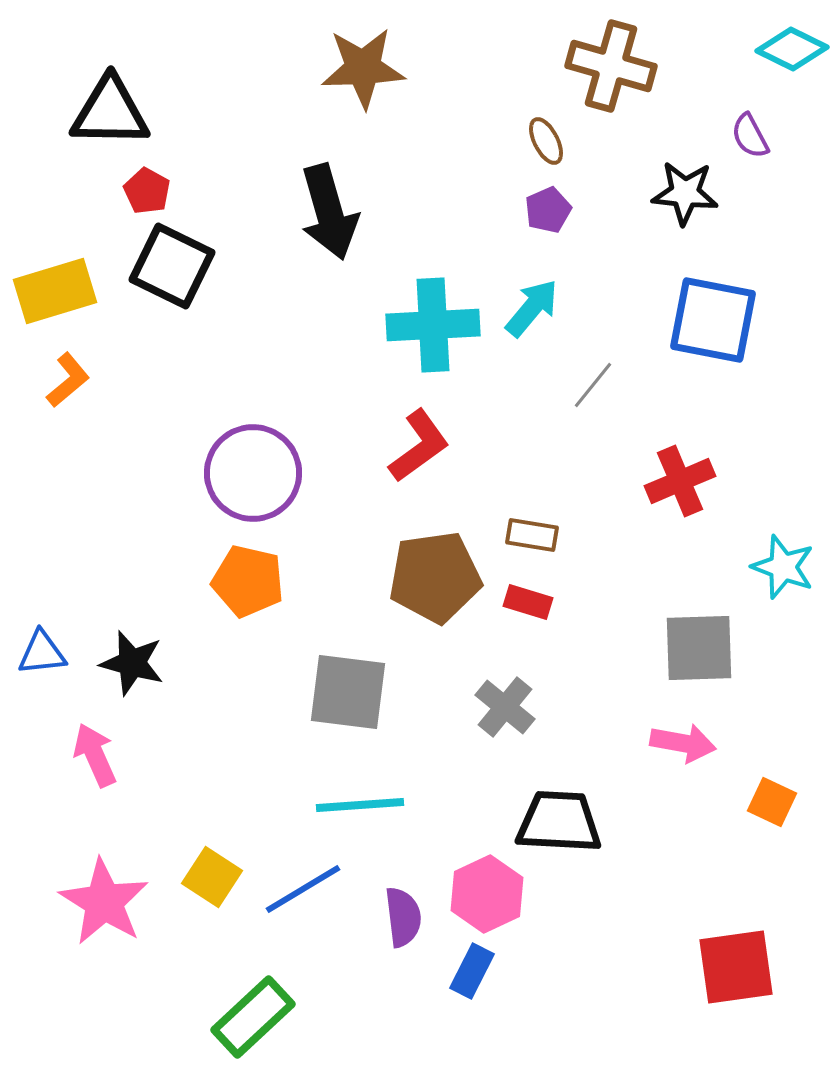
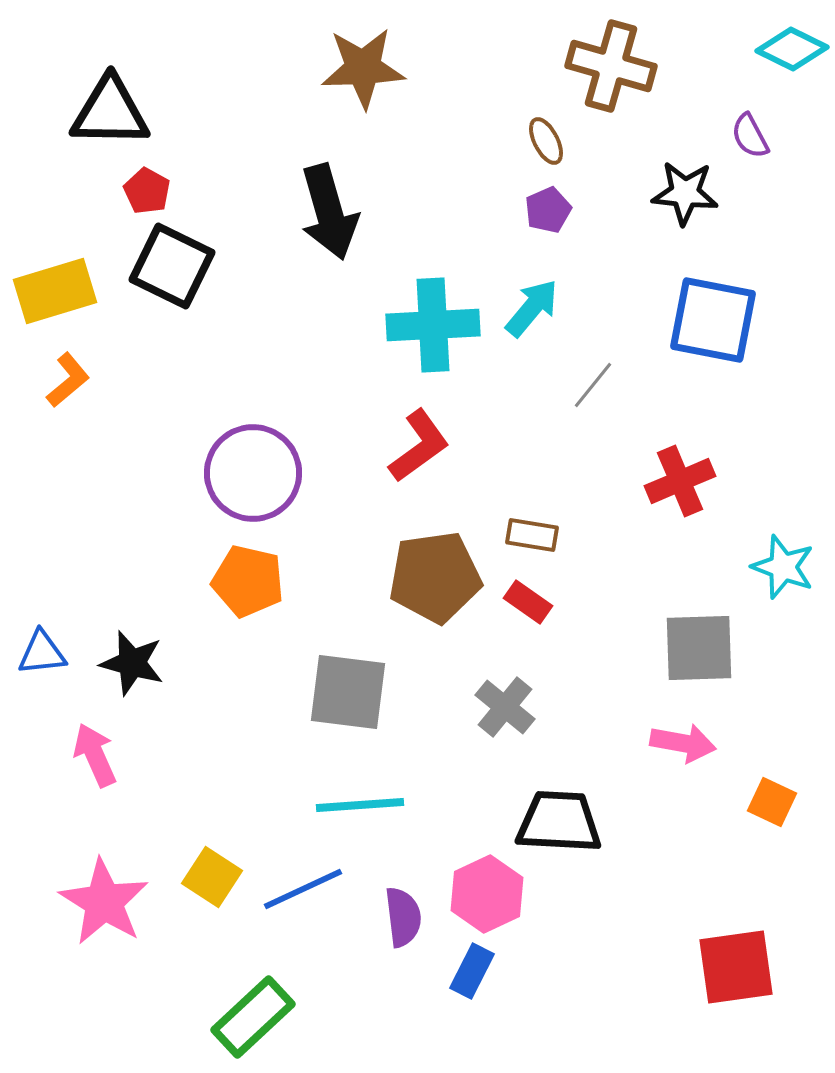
red rectangle at (528, 602): rotated 18 degrees clockwise
blue line at (303, 889): rotated 6 degrees clockwise
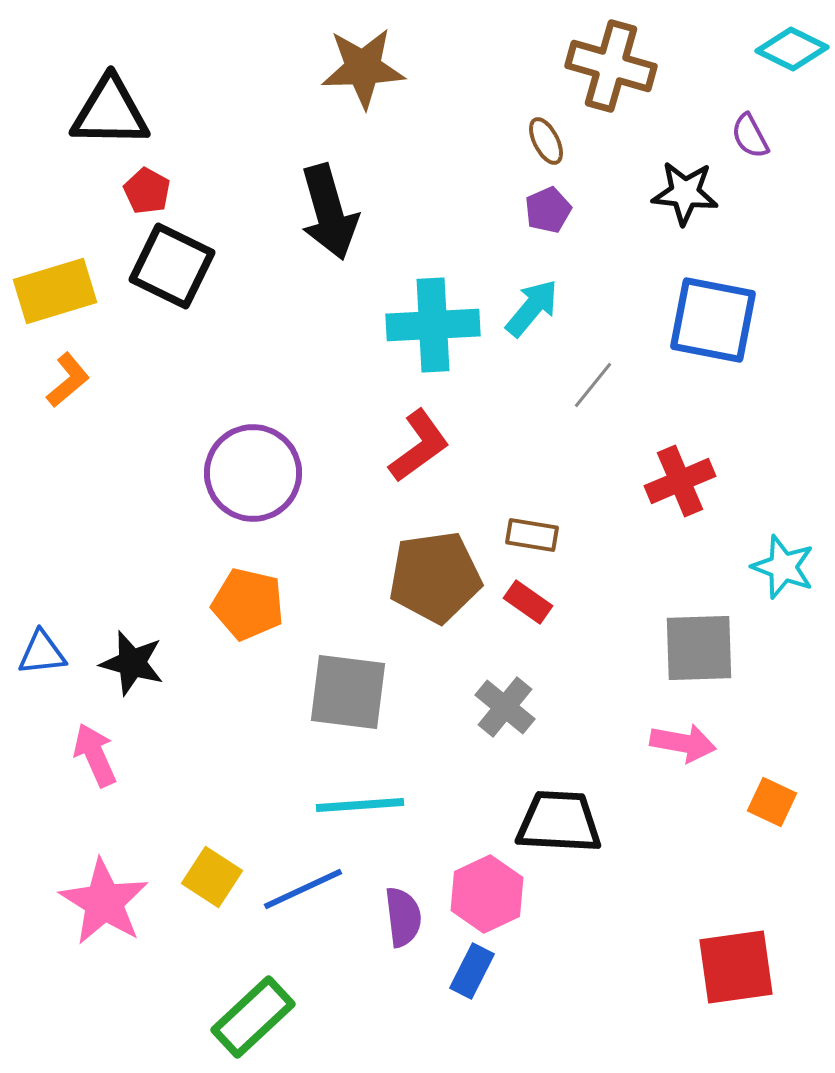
orange pentagon at (248, 581): moved 23 px down
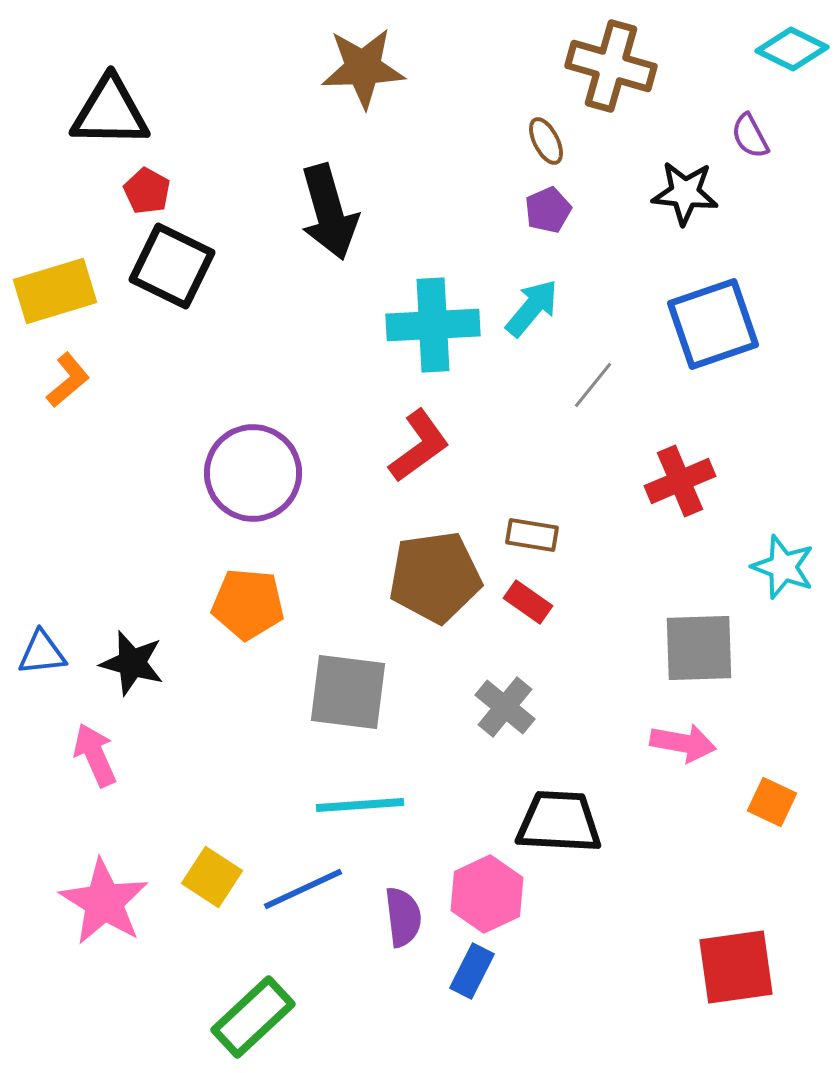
blue square at (713, 320): moved 4 px down; rotated 30 degrees counterclockwise
orange pentagon at (248, 604): rotated 8 degrees counterclockwise
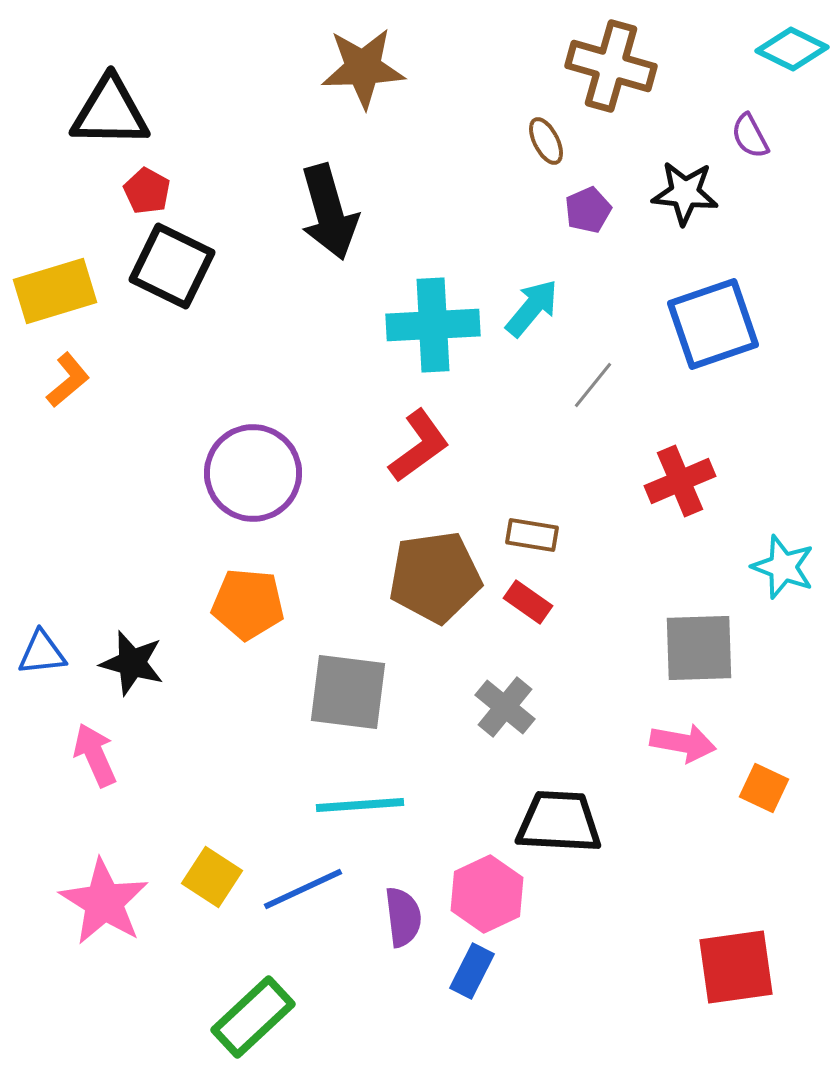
purple pentagon at (548, 210): moved 40 px right
orange square at (772, 802): moved 8 px left, 14 px up
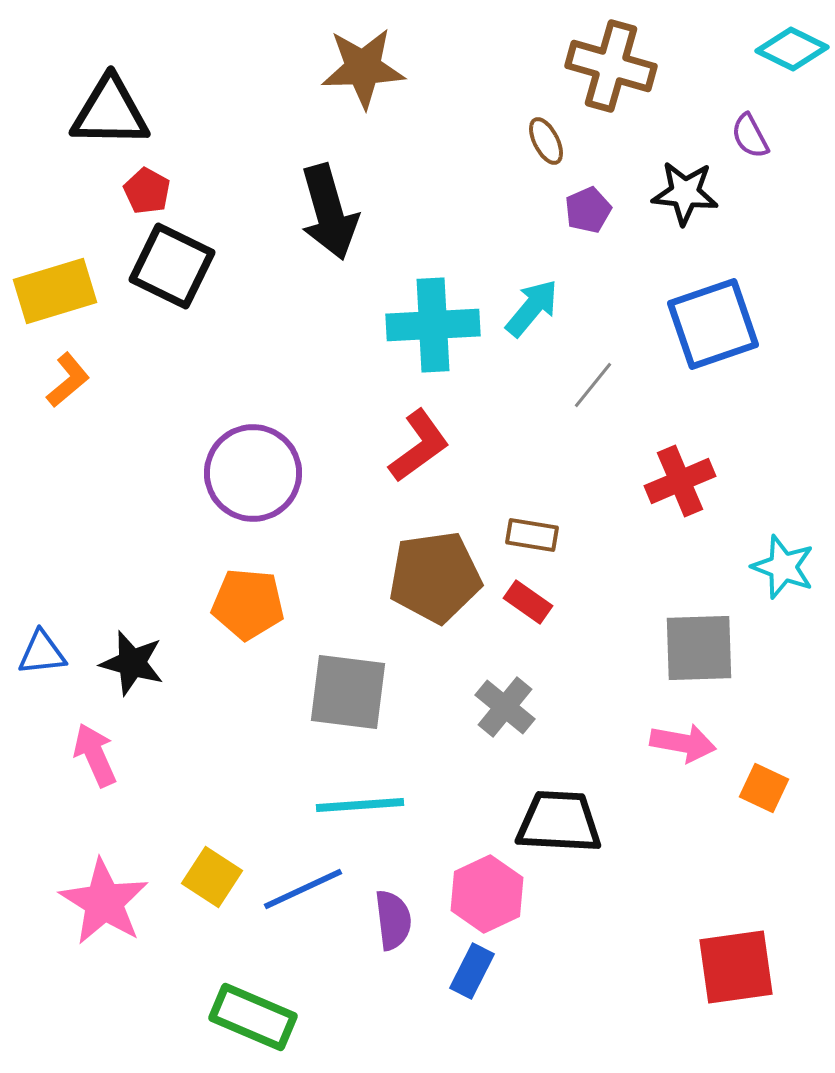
purple semicircle at (403, 917): moved 10 px left, 3 px down
green rectangle at (253, 1017): rotated 66 degrees clockwise
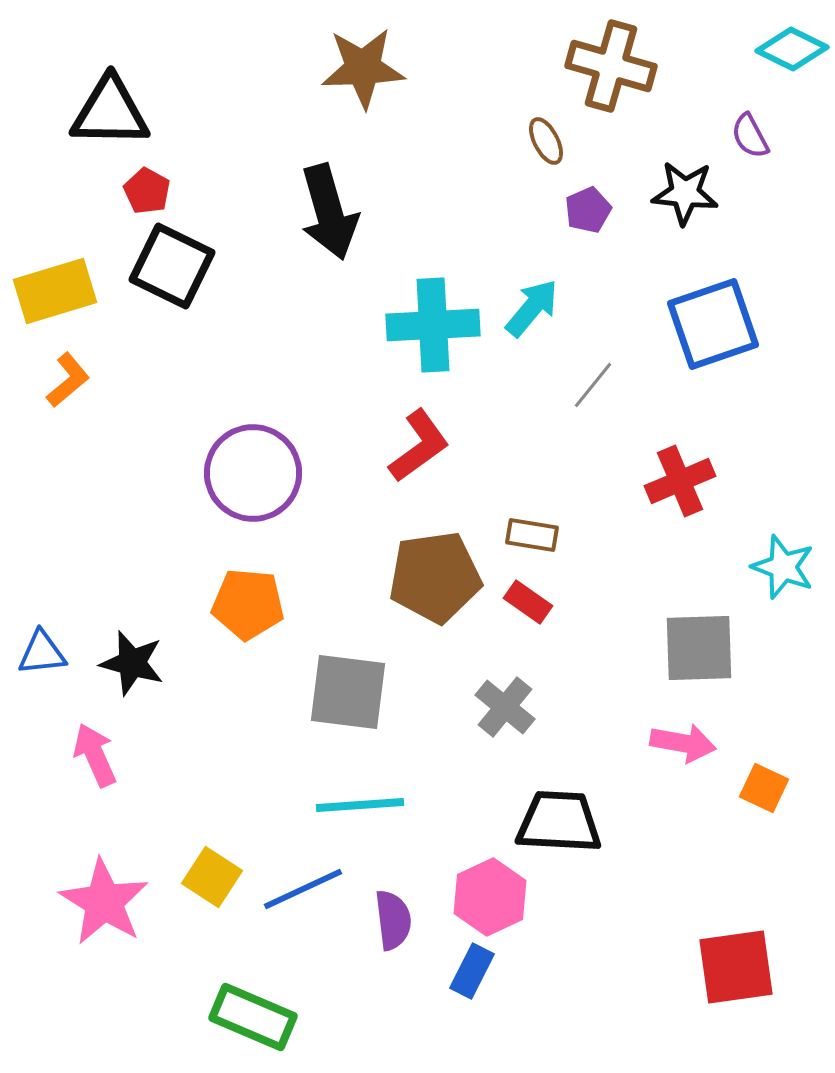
pink hexagon at (487, 894): moved 3 px right, 3 px down
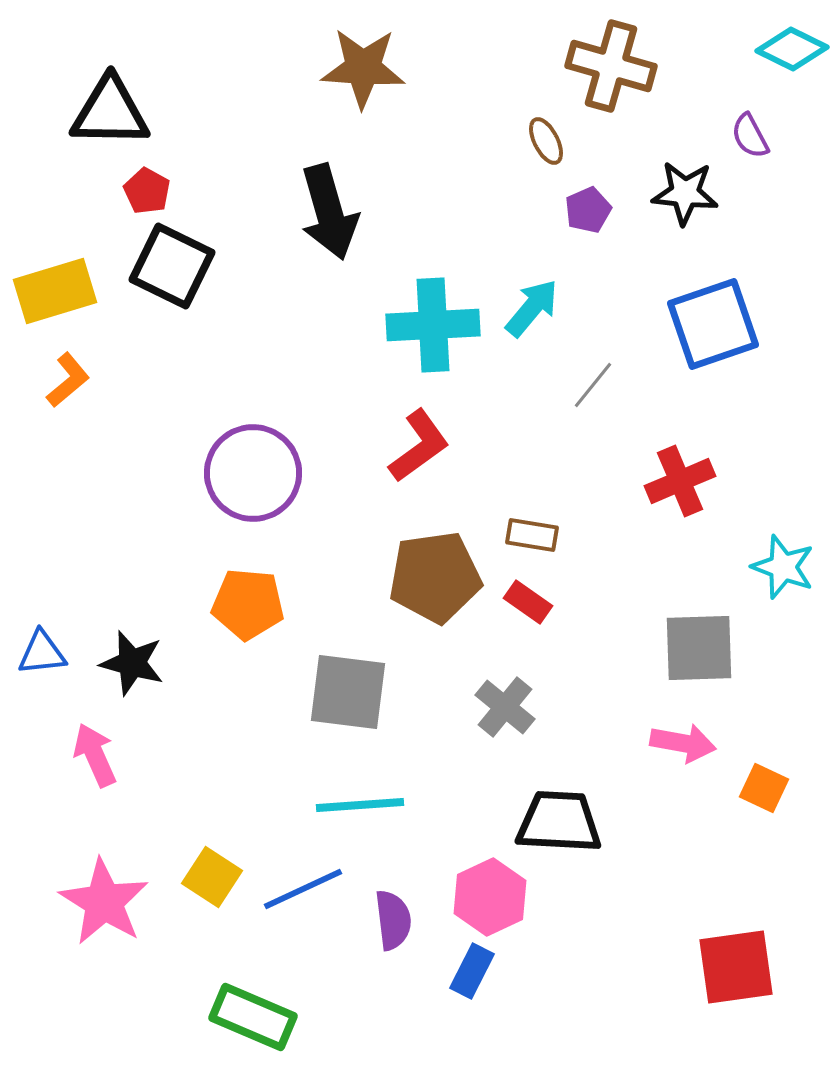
brown star at (363, 68): rotated 6 degrees clockwise
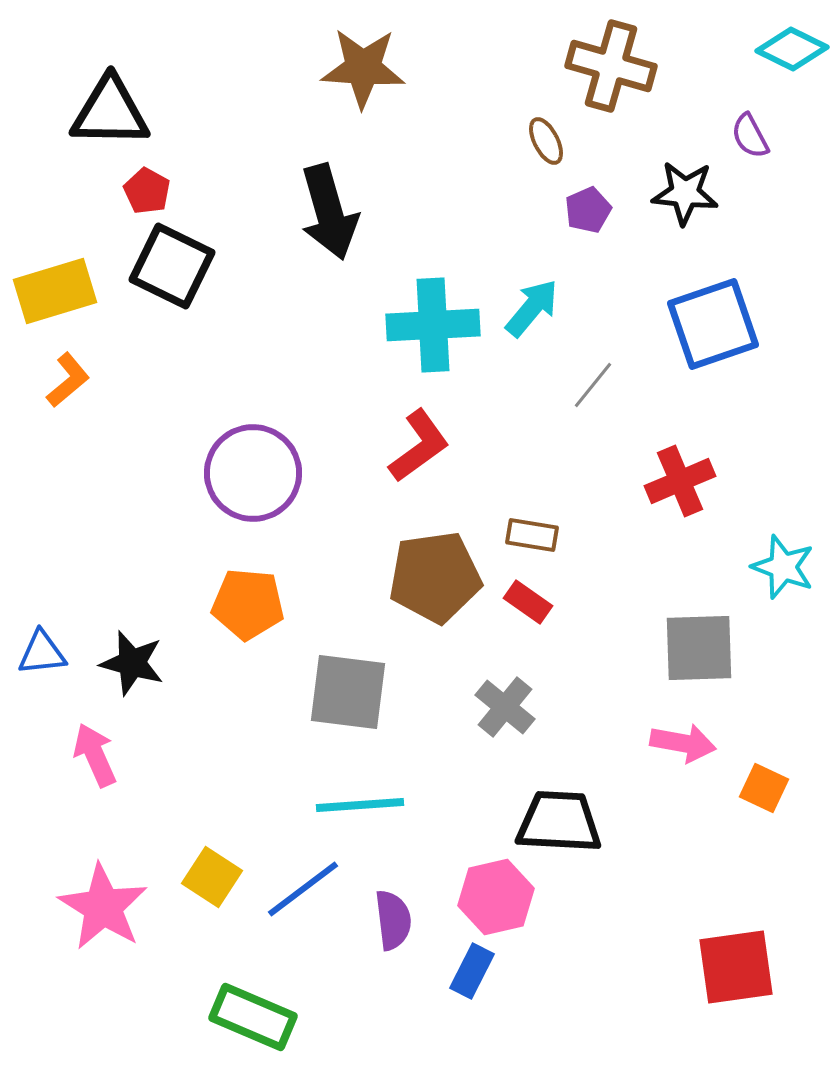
blue line at (303, 889): rotated 12 degrees counterclockwise
pink hexagon at (490, 897): moved 6 px right; rotated 12 degrees clockwise
pink star at (104, 902): moved 1 px left, 5 px down
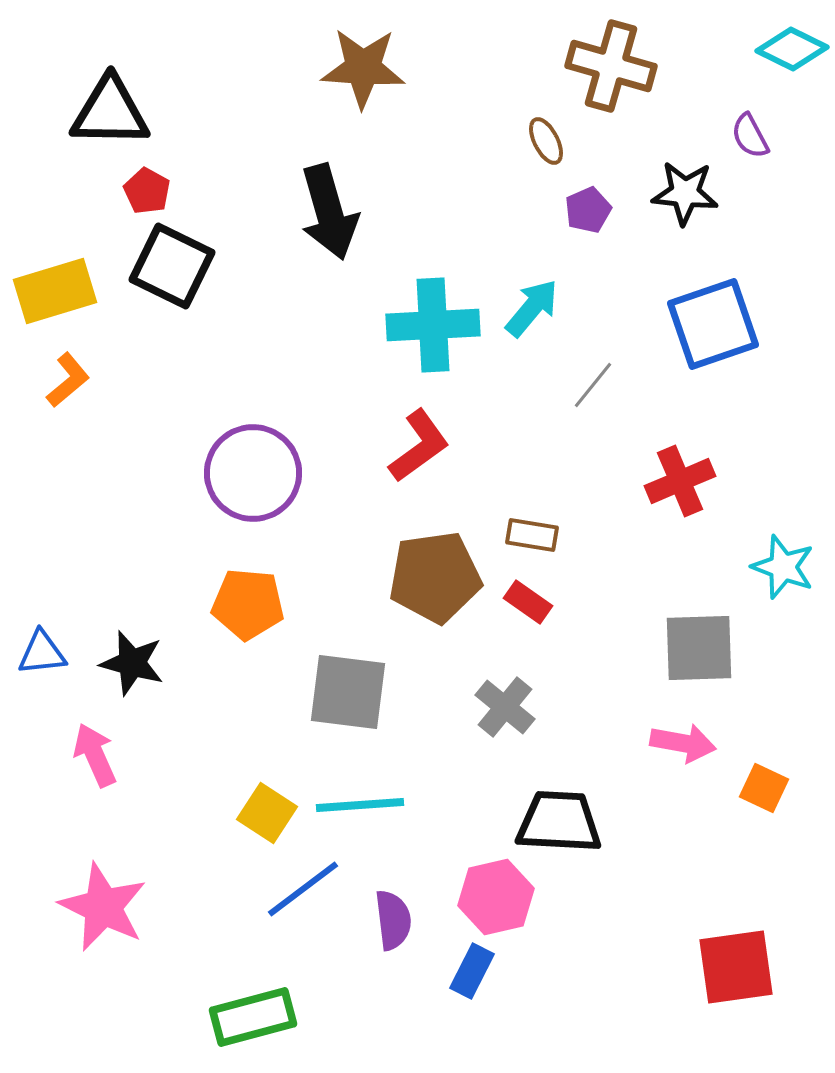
yellow square at (212, 877): moved 55 px right, 64 px up
pink star at (103, 907): rotated 6 degrees counterclockwise
green rectangle at (253, 1017): rotated 38 degrees counterclockwise
